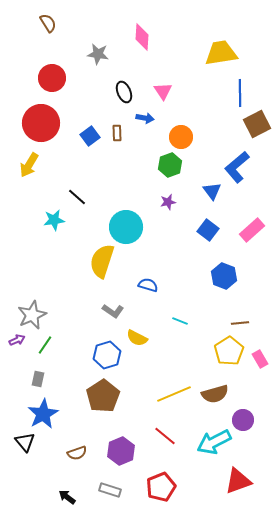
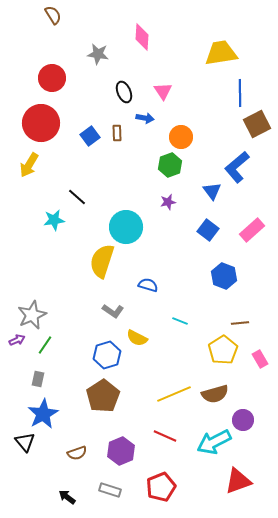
brown semicircle at (48, 23): moved 5 px right, 8 px up
yellow pentagon at (229, 351): moved 6 px left, 1 px up
red line at (165, 436): rotated 15 degrees counterclockwise
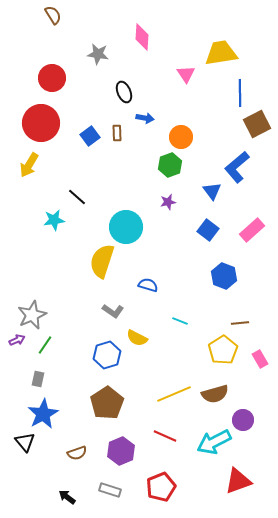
pink triangle at (163, 91): moved 23 px right, 17 px up
brown pentagon at (103, 396): moved 4 px right, 7 px down
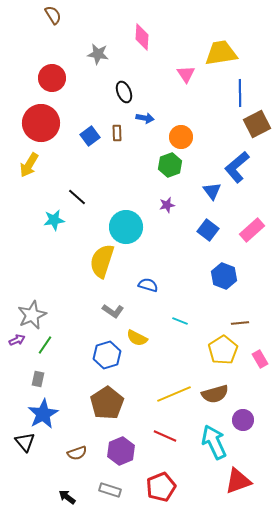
purple star at (168, 202): moved 1 px left, 3 px down
cyan arrow at (214, 442): rotated 92 degrees clockwise
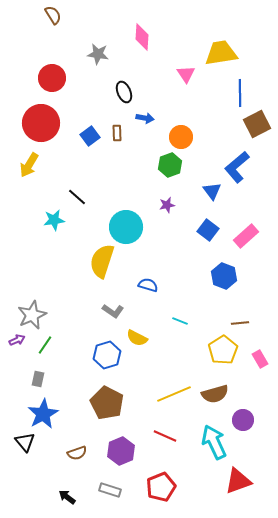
pink rectangle at (252, 230): moved 6 px left, 6 px down
brown pentagon at (107, 403): rotated 12 degrees counterclockwise
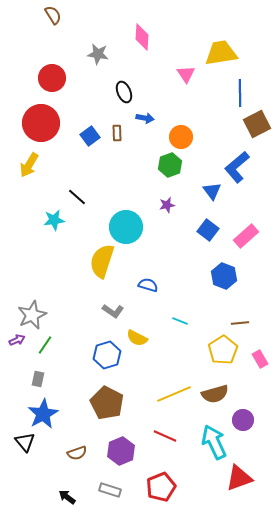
red triangle at (238, 481): moved 1 px right, 3 px up
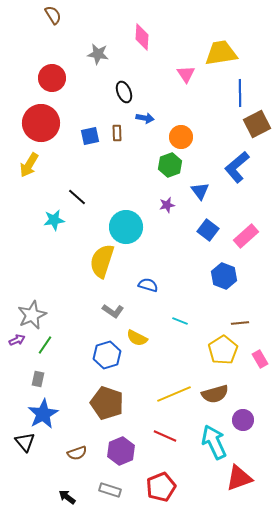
blue square at (90, 136): rotated 24 degrees clockwise
blue triangle at (212, 191): moved 12 px left
brown pentagon at (107, 403): rotated 8 degrees counterclockwise
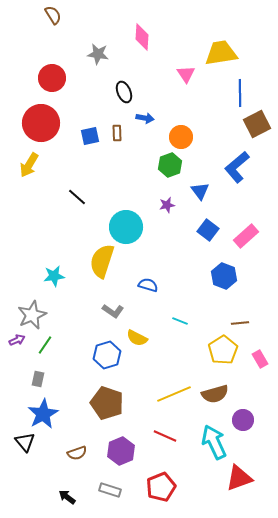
cyan star at (54, 220): moved 56 px down
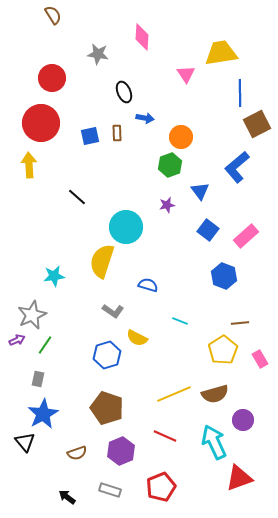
yellow arrow at (29, 165): rotated 145 degrees clockwise
brown pentagon at (107, 403): moved 5 px down
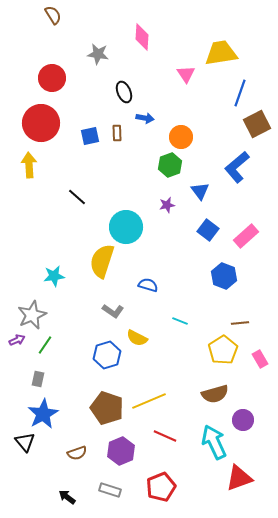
blue line at (240, 93): rotated 20 degrees clockwise
yellow line at (174, 394): moved 25 px left, 7 px down
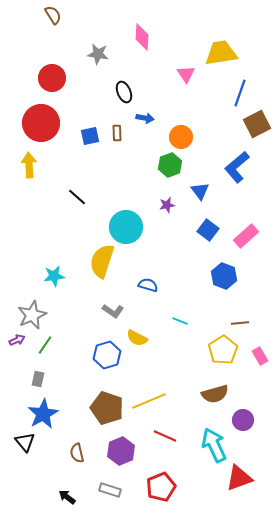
pink rectangle at (260, 359): moved 3 px up
cyan arrow at (214, 442): moved 3 px down
brown semicircle at (77, 453): rotated 96 degrees clockwise
